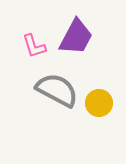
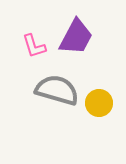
gray semicircle: rotated 12 degrees counterclockwise
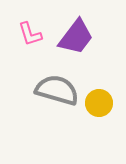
purple trapezoid: rotated 9 degrees clockwise
pink L-shape: moved 4 px left, 12 px up
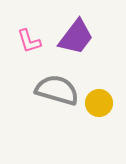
pink L-shape: moved 1 px left, 7 px down
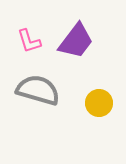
purple trapezoid: moved 4 px down
gray semicircle: moved 19 px left
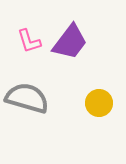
purple trapezoid: moved 6 px left, 1 px down
gray semicircle: moved 11 px left, 8 px down
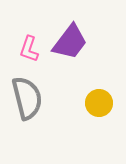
pink L-shape: moved 8 px down; rotated 36 degrees clockwise
gray semicircle: rotated 60 degrees clockwise
